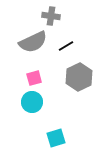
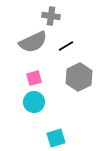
cyan circle: moved 2 px right
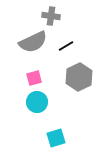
cyan circle: moved 3 px right
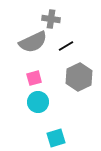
gray cross: moved 3 px down
cyan circle: moved 1 px right
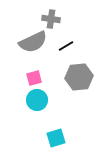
gray hexagon: rotated 20 degrees clockwise
cyan circle: moved 1 px left, 2 px up
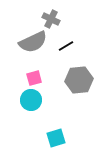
gray cross: rotated 18 degrees clockwise
gray hexagon: moved 3 px down
cyan circle: moved 6 px left
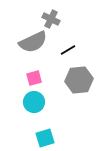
black line: moved 2 px right, 4 px down
cyan circle: moved 3 px right, 2 px down
cyan square: moved 11 px left
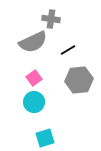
gray cross: rotated 18 degrees counterclockwise
pink square: rotated 21 degrees counterclockwise
